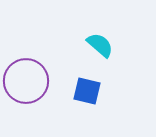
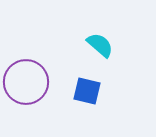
purple circle: moved 1 px down
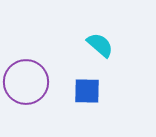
blue square: rotated 12 degrees counterclockwise
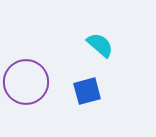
blue square: rotated 16 degrees counterclockwise
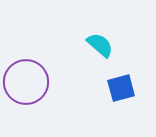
blue square: moved 34 px right, 3 px up
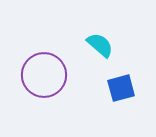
purple circle: moved 18 px right, 7 px up
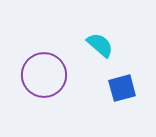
blue square: moved 1 px right
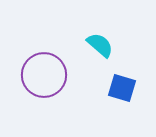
blue square: rotated 32 degrees clockwise
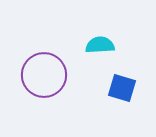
cyan semicircle: rotated 44 degrees counterclockwise
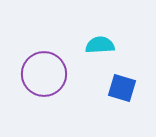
purple circle: moved 1 px up
